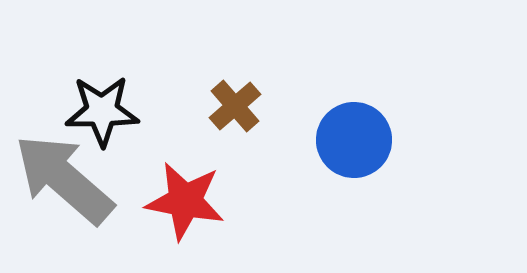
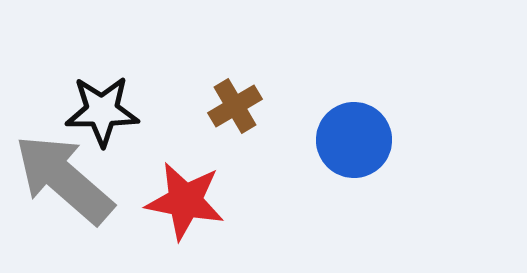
brown cross: rotated 10 degrees clockwise
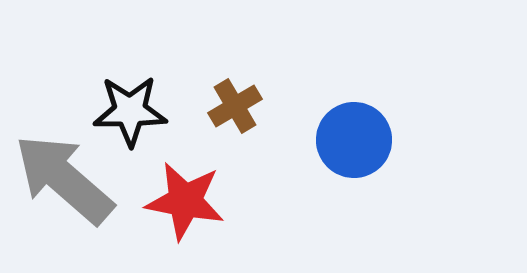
black star: moved 28 px right
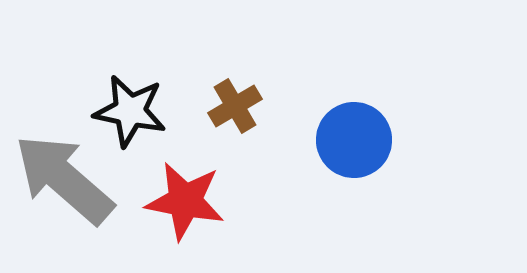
black star: rotated 12 degrees clockwise
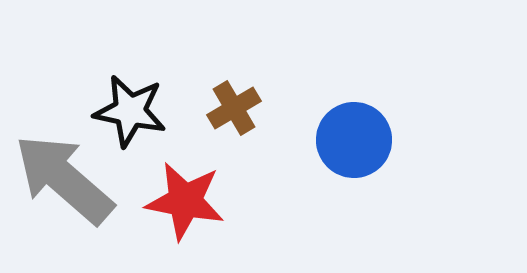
brown cross: moved 1 px left, 2 px down
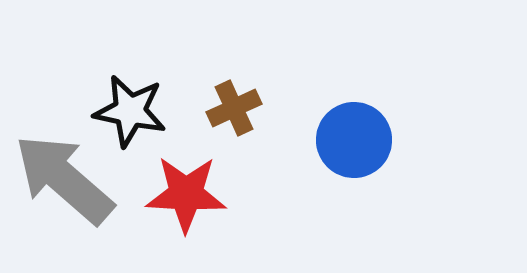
brown cross: rotated 6 degrees clockwise
red star: moved 1 px right, 7 px up; rotated 8 degrees counterclockwise
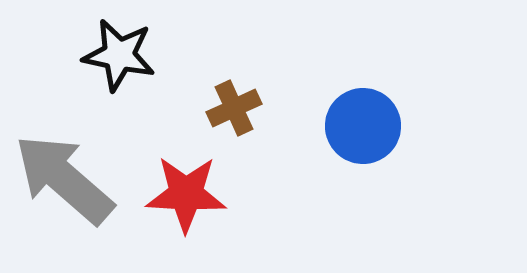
black star: moved 11 px left, 56 px up
blue circle: moved 9 px right, 14 px up
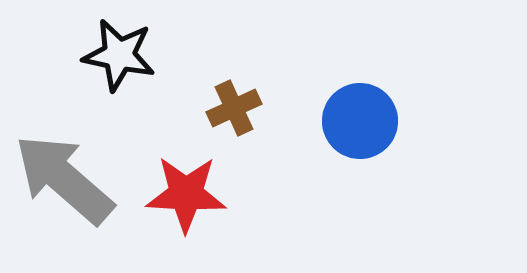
blue circle: moved 3 px left, 5 px up
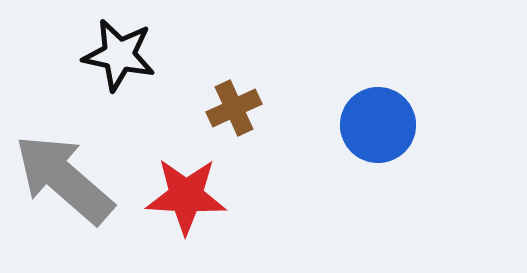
blue circle: moved 18 px right, 4 px down
red star: moved 2 px down
